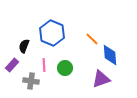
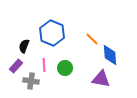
purple rectangle: moved 4 px right, 1 px down
purple triangle: rotated 30 degrees clockwise
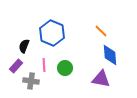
orange line: moved 9 px right, 8 px up
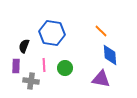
blue hexagon: rotated 15 degrees counterclockwise
purple rectangle: rotated 40 degrees counterclockwise
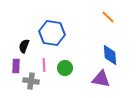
orange line: moved 7 px right, 14 px up
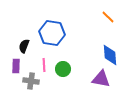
green circle: moved 2 px left, 1 px down
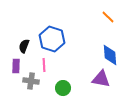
blue hexagon: moved 6 px down; rotated 10 degrees clockwise
green circle: moved 19 px down
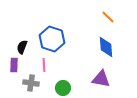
black semicircle: moved 2 px left, 1 px down
blue diamond: moved 4 px left, 8 px up
purple rectangle: moved 2 px left, 1 px up
gray cross: moved 2 px down
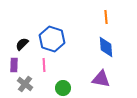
orange line: moved 2 px left; rotated 40 degrees clockwise
black semicircle: moved 3 px up; rotated 24 degrees clockwise
gray cross: moved 6 px left, 1 px down; rotated 28 degrees clockwise
